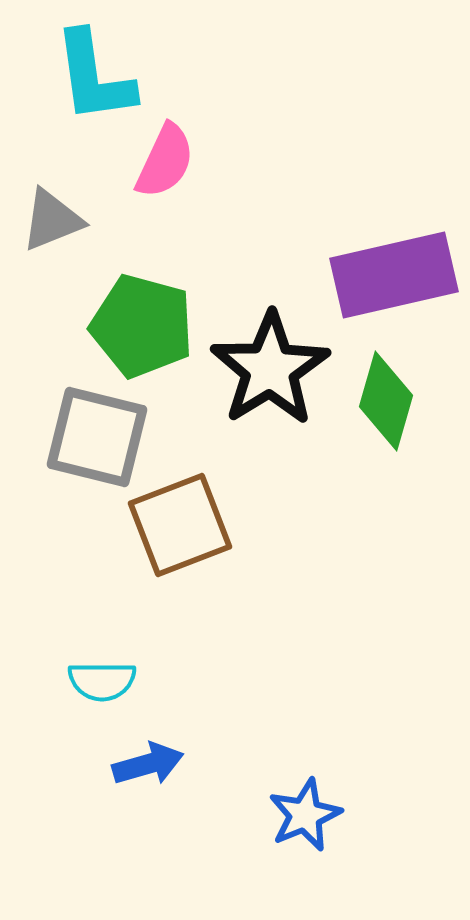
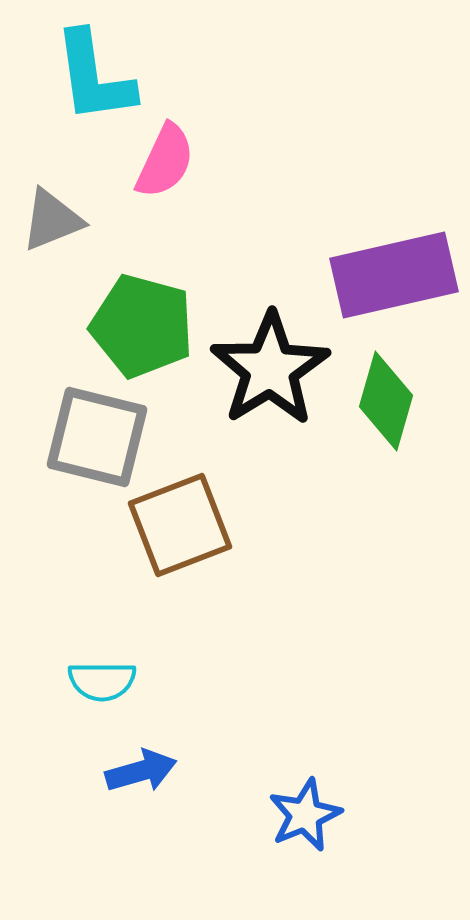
blue arrow: moved 7 px left, 7 px down
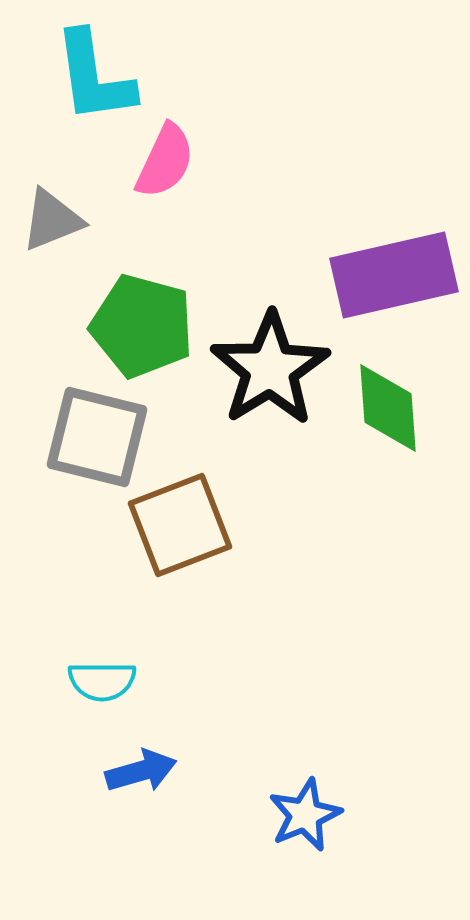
green diamond: moved 2 px right, 7 px down; rotated 20 degrees counterclockwise
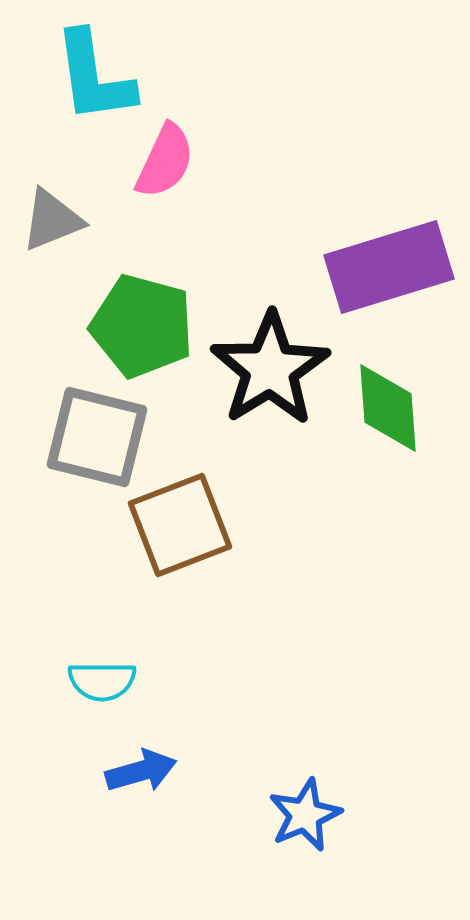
purple rectangle: moved 5 px left, 8 px up; rotated 4 degrees counterclockwise
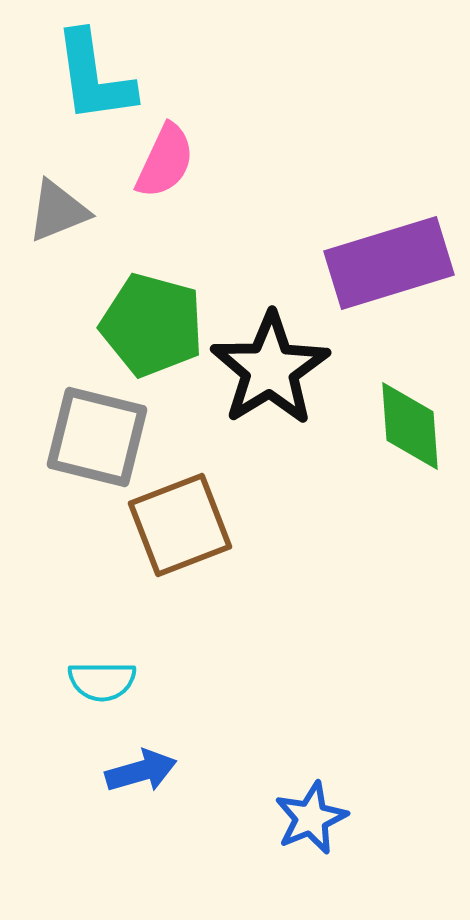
gray triangle: moved 6 px right, 9 px up
purple rectangle: moved 4 px up
green pentagon: moved 10 px right, 1 px up
green diamond: moved 22 px right, 18 px down
blue star: moved 6 px right, 3 px down
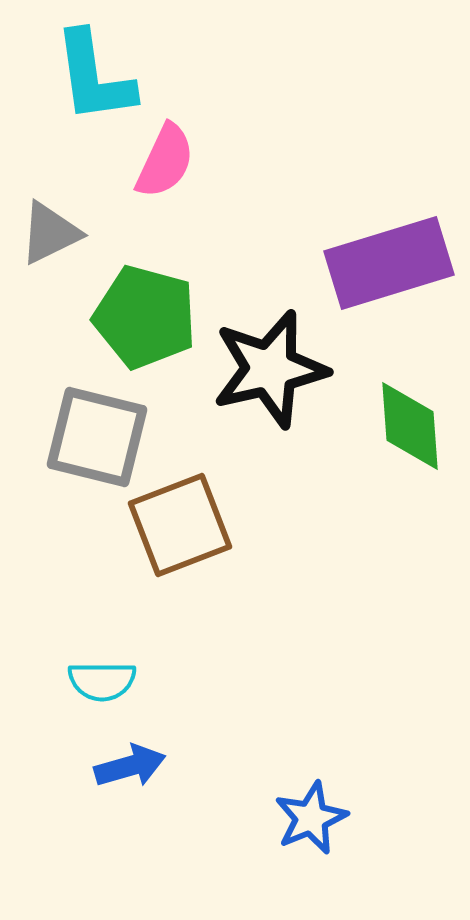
gray triangle: moved 8 px left, 22 px down; rotated 4 degrees counterclockwise
green pentagon: moved 7 px left, 8 px up
black star: rotated 19 degrees clockwise
blue arrow: moved 11 px left, 5 px up
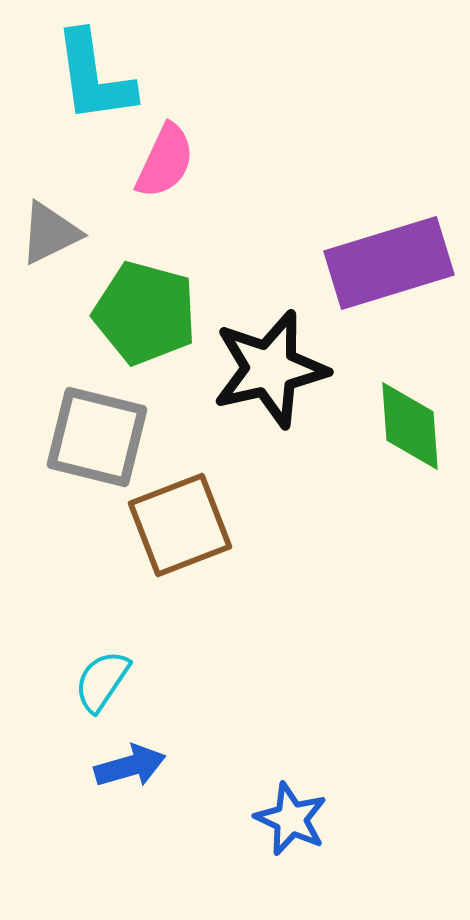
green pentagon: moved 4 px up
cyan semicircle: rotated 124 degrees clockwise
blue star: moved 20 px left, 1 px down; rotated 24 degrees counterclockwise
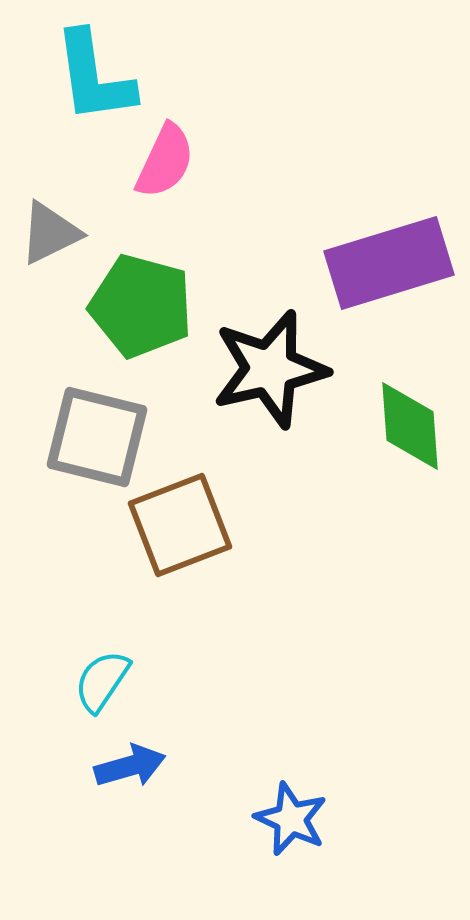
green pentagon: moved 4 px left, 7 px up
